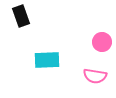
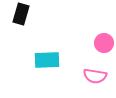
black rectangle: moved 2 px up; rotated 35 degrees clockwise
pink circle: moved 2 px right, 1 px down
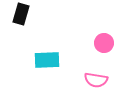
pink semicircle: moved 1 px right, 4 px down
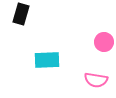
pink circle: moved 1 px up
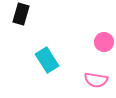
cyan rectangle: rotated 60 degrees clockwise
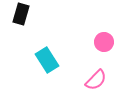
pink semicircle: rotated 55 degrees counterclockwise
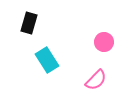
black rectangle: moved 8 px right, 9 px down
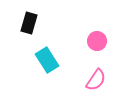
pink circle: moved 7 px left, 1 px up
pink semicircle: rotated 10 degrees counterclockwise
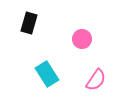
pink circle: moved 15 px left, 2 px up
cyan rectangle: moved 14 px down
